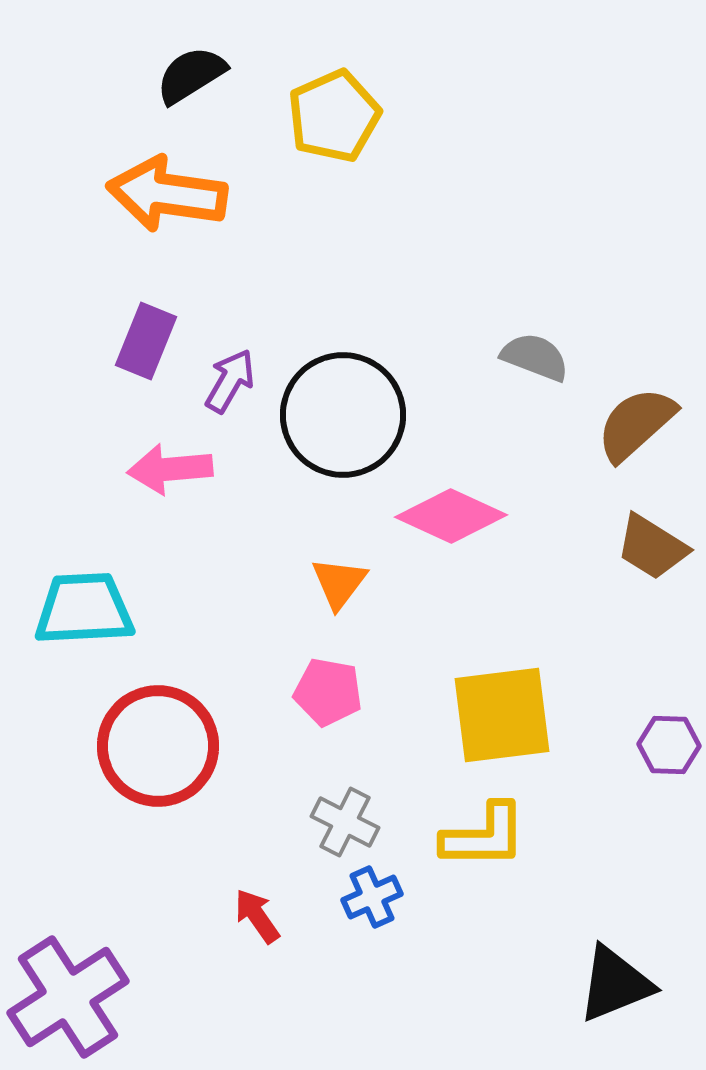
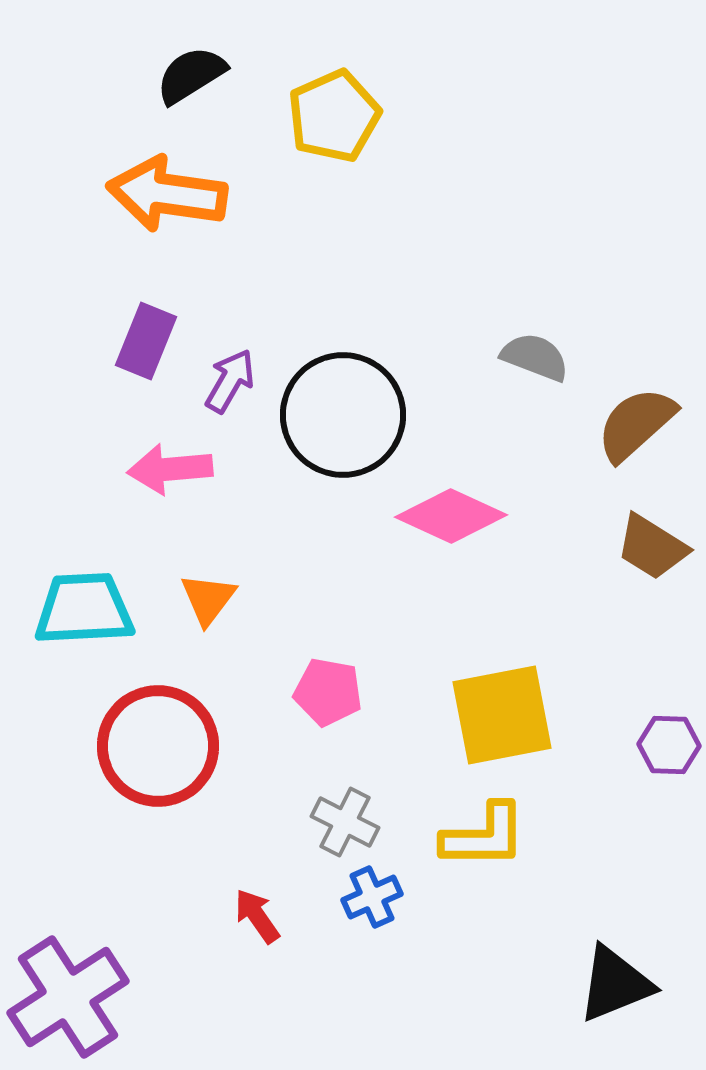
orange triangle: moved 131 px left, 16 px down
yellow square: rotated 4 degrees counterclockwise
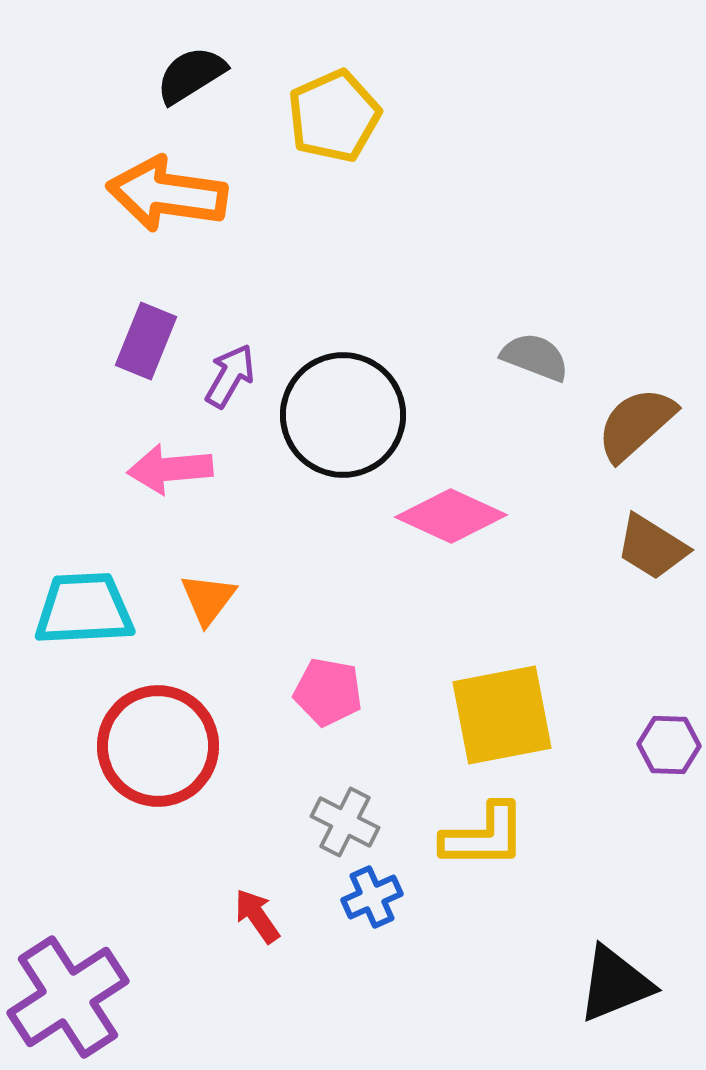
purple arrow: moved 5 px up
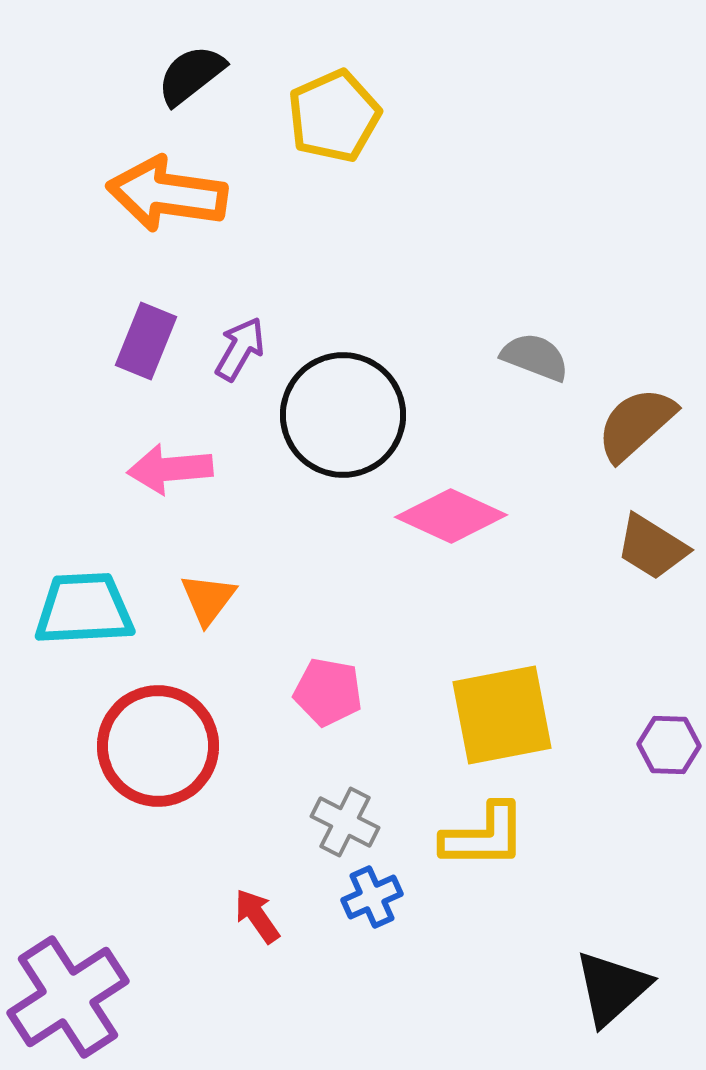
black semicircle: rotated 6 degrees counterclockwise
purple arrow: moved 10 px right, 27 px up
black triangle: moved 3 px left, 4 px down; rotated 20 degrees counterclockwise
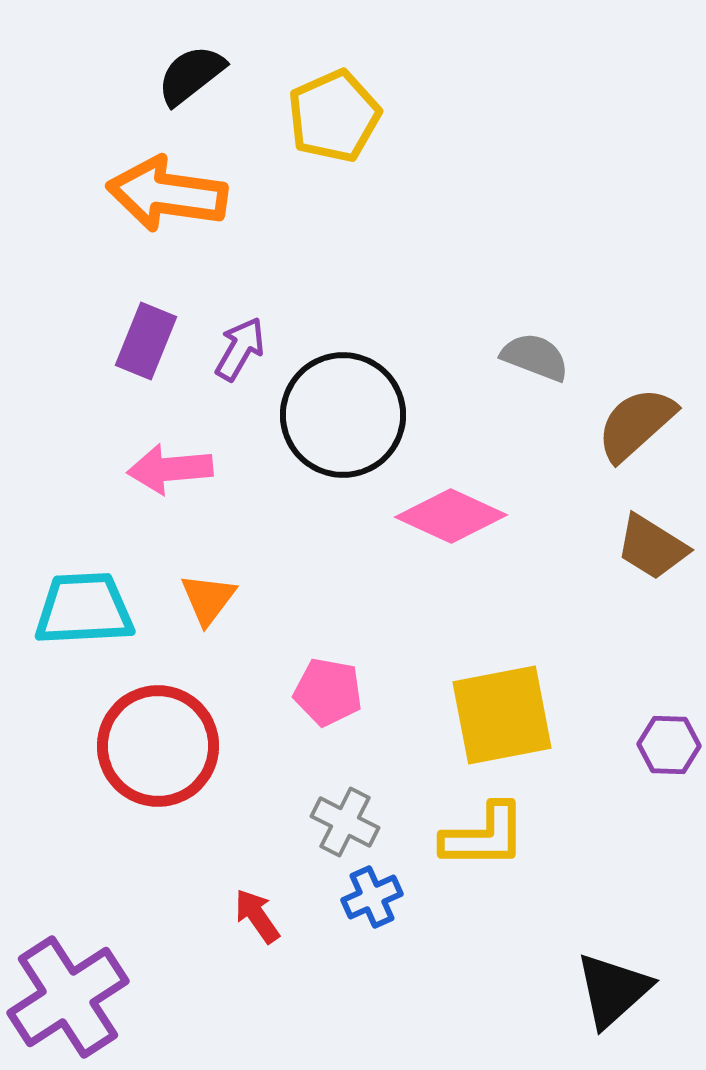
black triangle: moved 1 px right, 2 px down
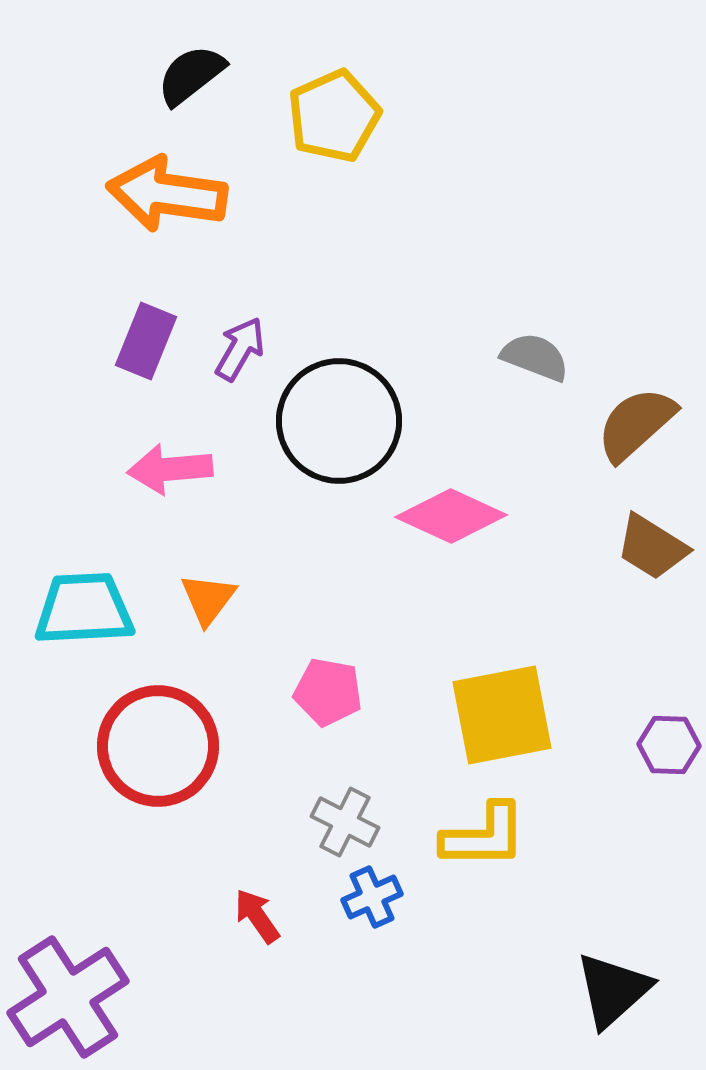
black circle: moved 4 px left, 6 px down
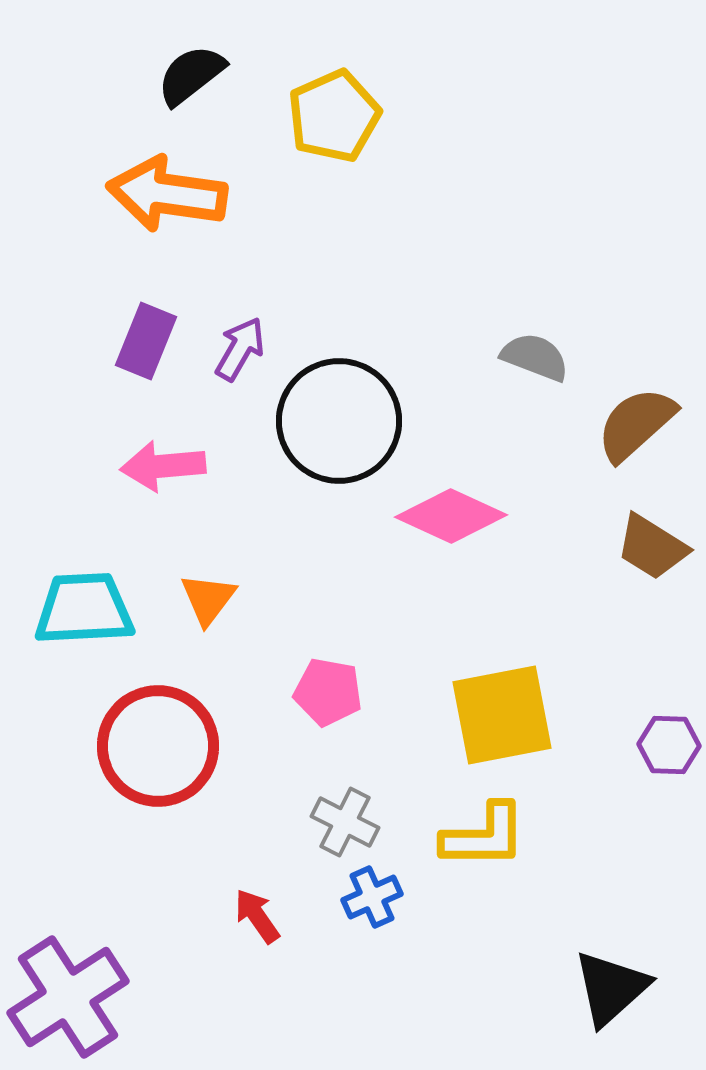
pink arrow: moved 7 px left, 3 px up
black triangle: moved 2 px left, 2 px up
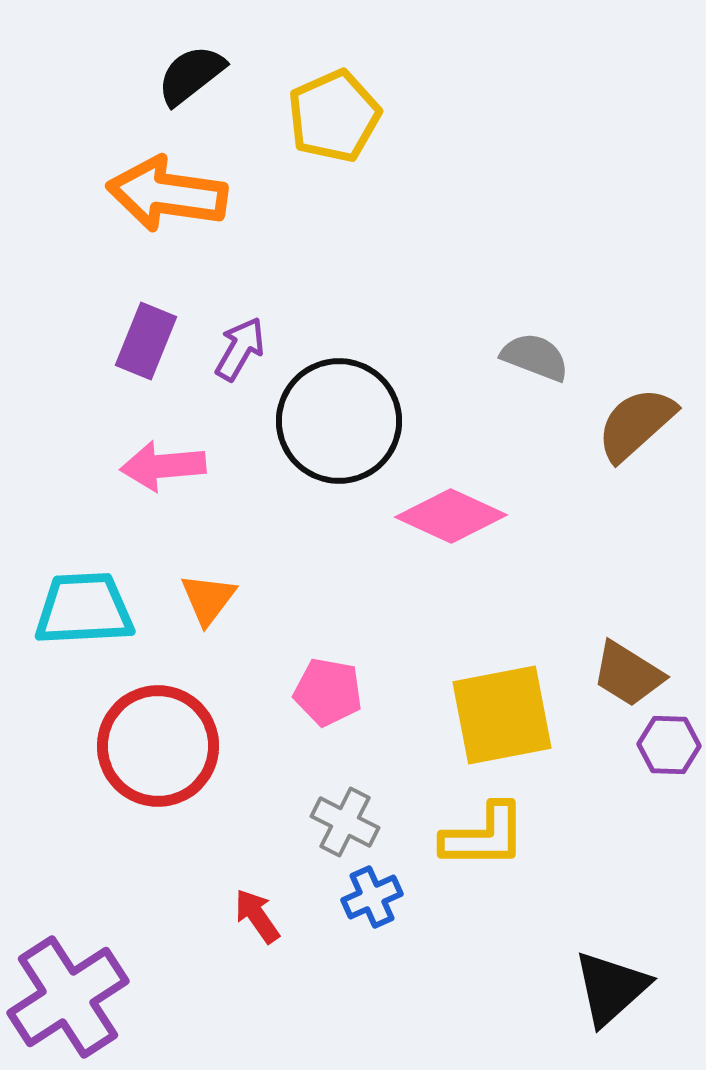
brown trapezoid: moved 24 px left, 127 px down
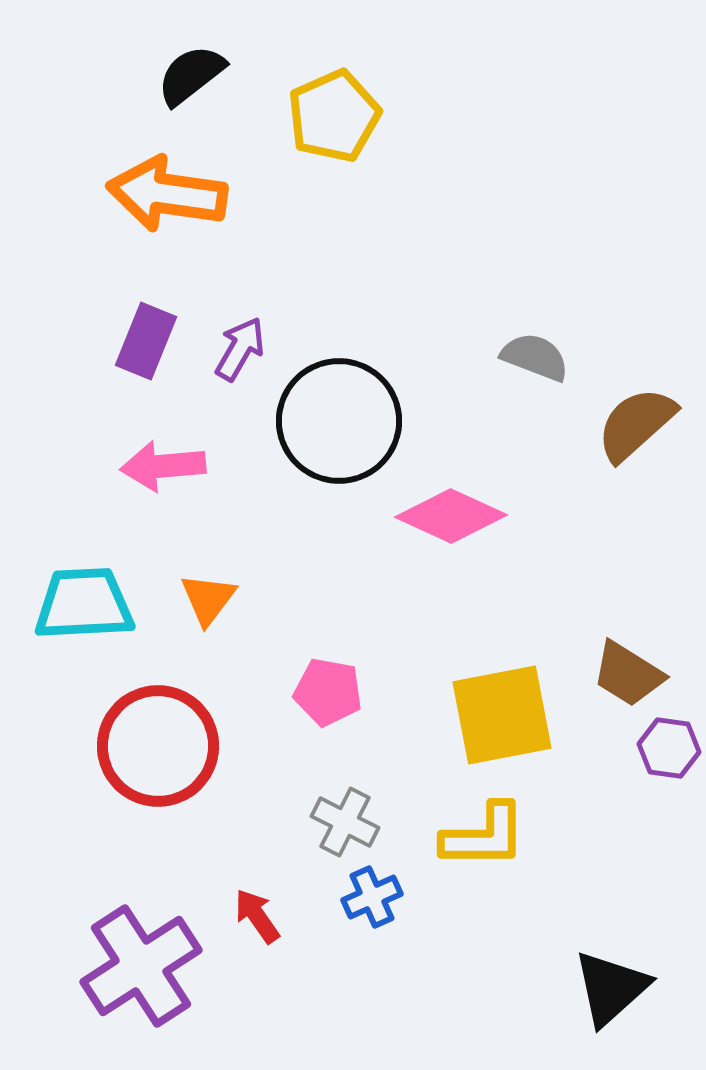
cyan trapezoid: moved 5 px up
purple hexagon: moved 3 px down; rotated 6 degrees clockwise
purple cross: moved 73 px right, 31 px up
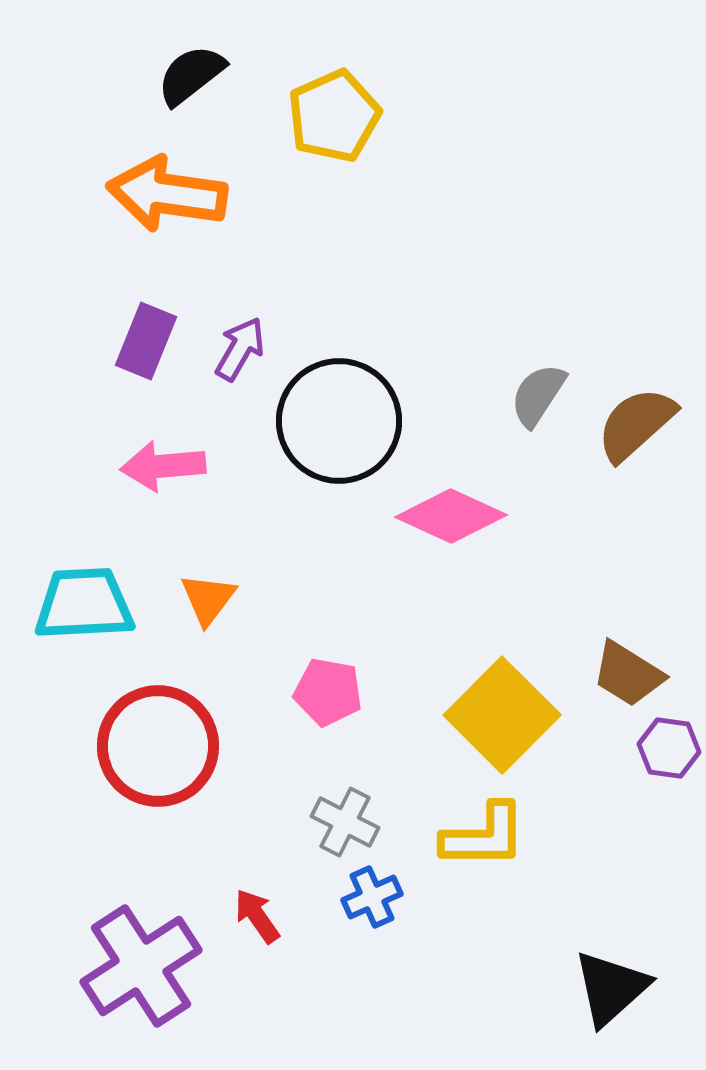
gray semicircle: moved 3 px right, 38 px down; rotated 78 degrees counterclockwise
yellow square: rotated 34 degrees counterclockwise
